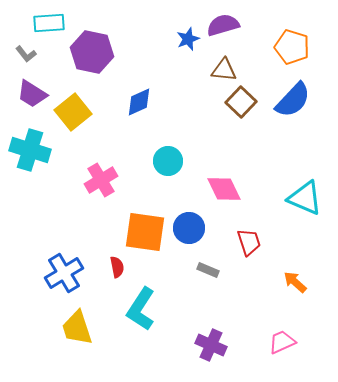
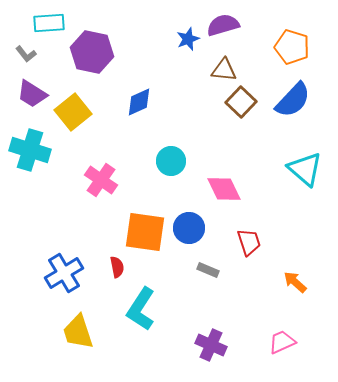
cyan circle: moved 3 px right
pink cross: rotated 24 degrees counterclockwise
cyan triangle: moved 29 px up; rotated 18 degrees clockwise
yellow trapezoid: moved 1 px right, 4 px down
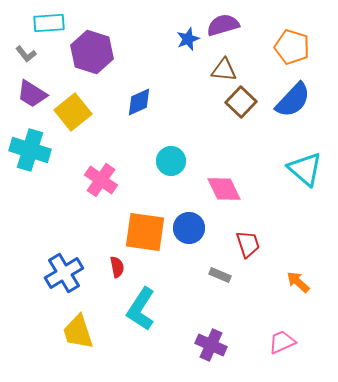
purple hexagon: rotated 6 degrees clockwise
red trapezoid: moved 1 px left, 2 px down
gray rectangle: moved 12 px right, 5 px down
orange arrow: moved 3 px right
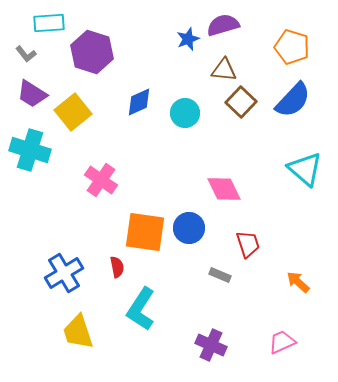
cyan circle: moved 14 px right, 48 px up
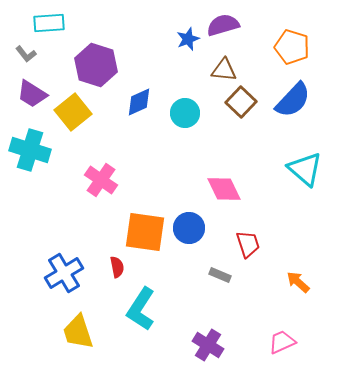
purple hexagon: moved 4 px right, 13 px down
purple cross: moved 3 px left; rotated 8 degrees clockwise
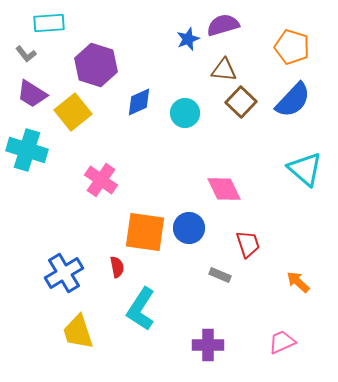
cyan cross: moved 3 px left
purple cross: rotated 32 degrees counterclockwise
